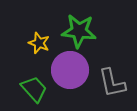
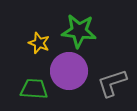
purple circle: moved 1 px left, 1 px down
gray L-shape: rotated 84 degrees clockwise
green trapezoid: rotated 44 degrees counterclockwise
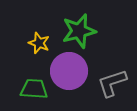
green star: rotated 20 degrees counterclockwise
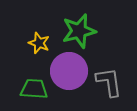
gray L-shape: moved 3 px left, 1 px up; rotated 100 degrees clockwise
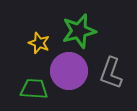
gray L-shape: moved 2 px right, 9 px up; rotated 152 degrees counterclockwise
